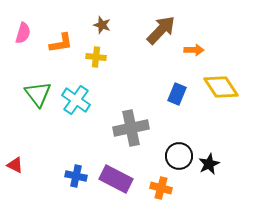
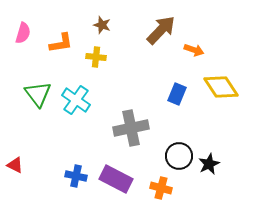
orange arrow: rotated 18 degrees clockwise
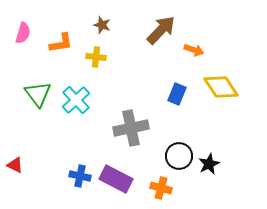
cyan cross: rotated 12 degrees clockwise
blue cross: moved 4 px right
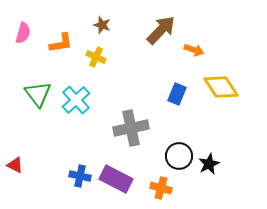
yellow cross: rotated 18 degrees clockwise
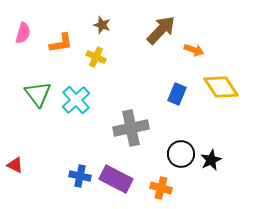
black circle: moved 2 px right, 2 px up
black star: moved 2 px right, 4 px up
